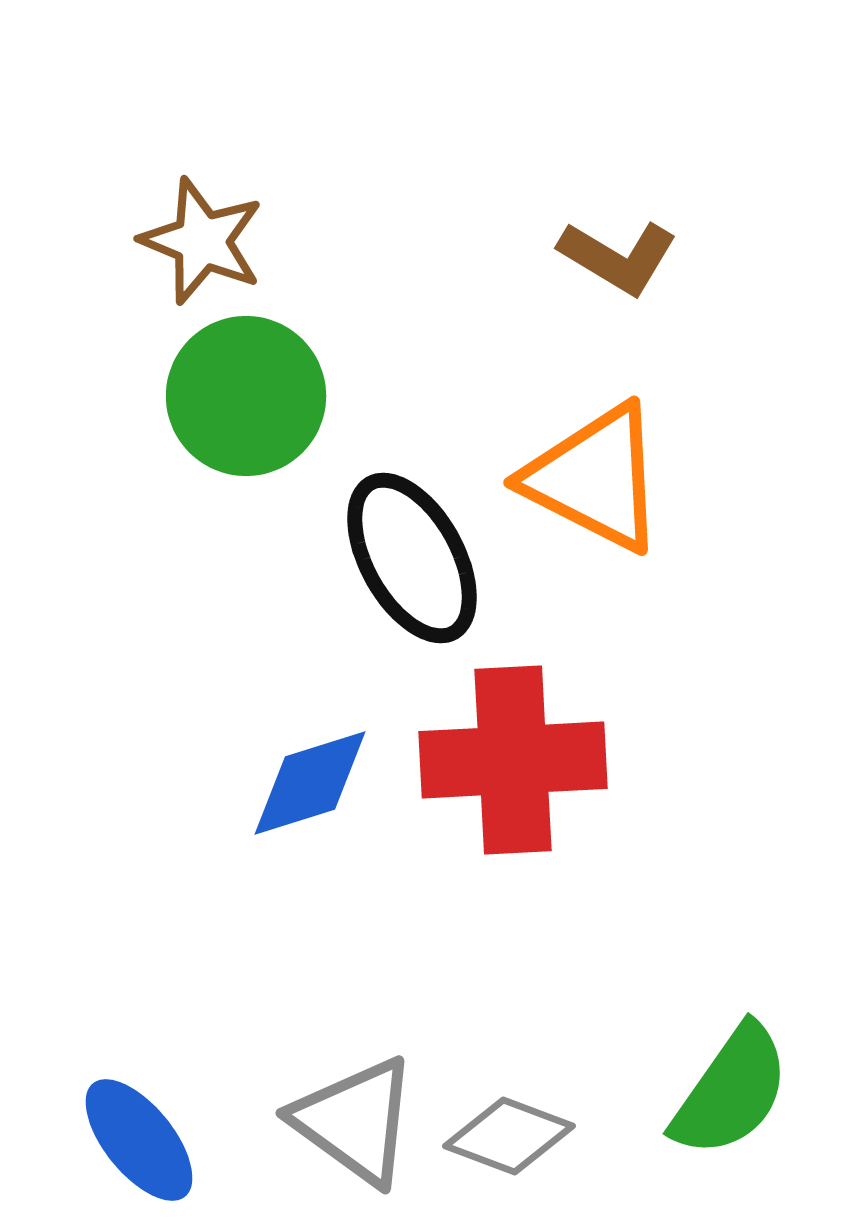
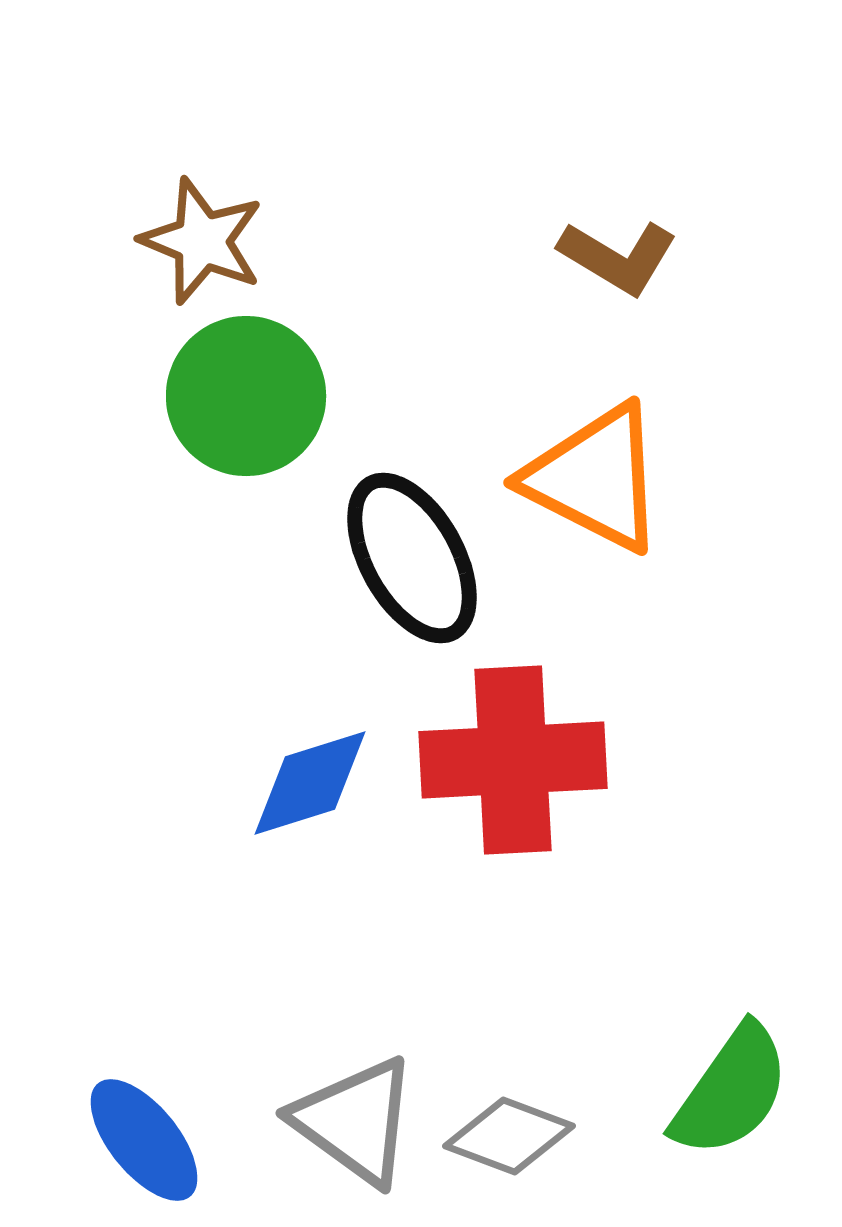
blue ellipse: moved 5 px right
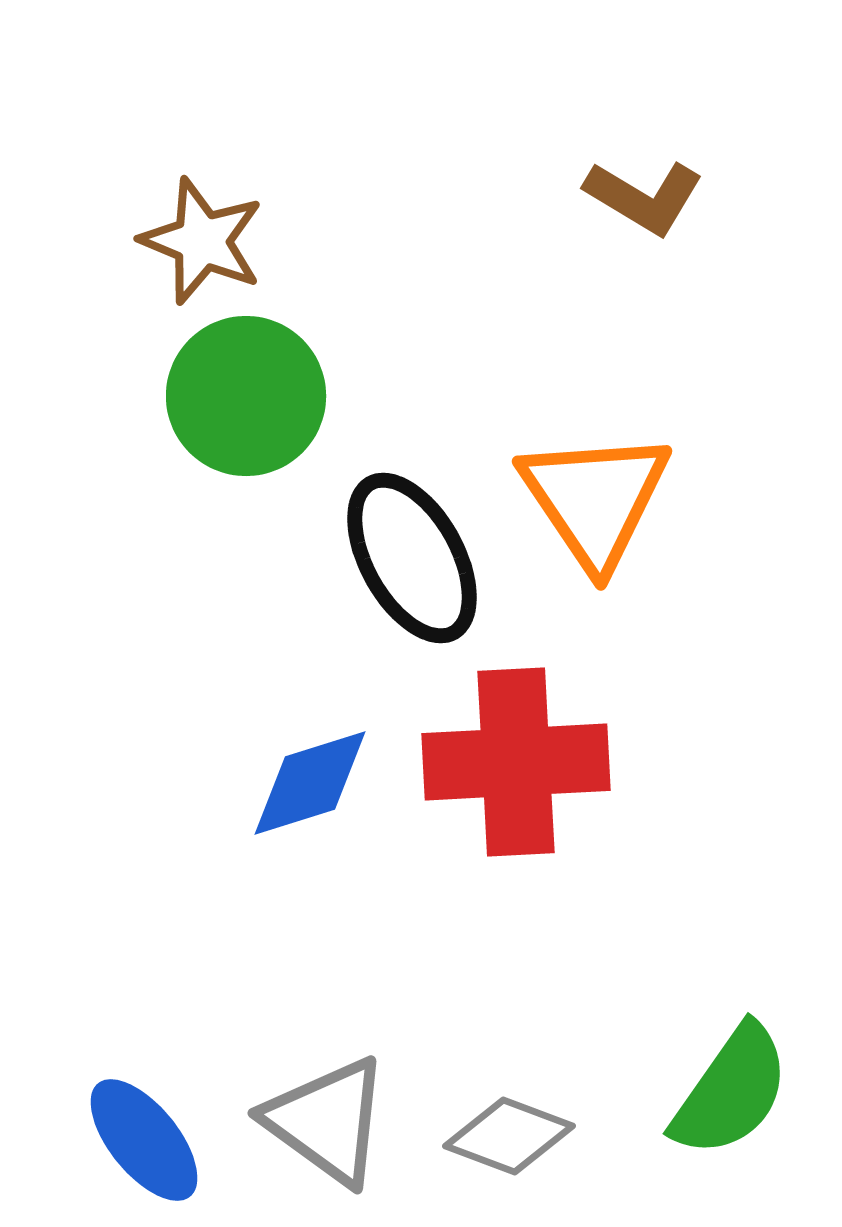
brown L-shape: moved 26 px right, 60 px up
orange triangle: moved 21 px down; rotated 29 degrees clockwise
red cross: moved 3 px right, 2 px down
gray triangle: moved 28 px left
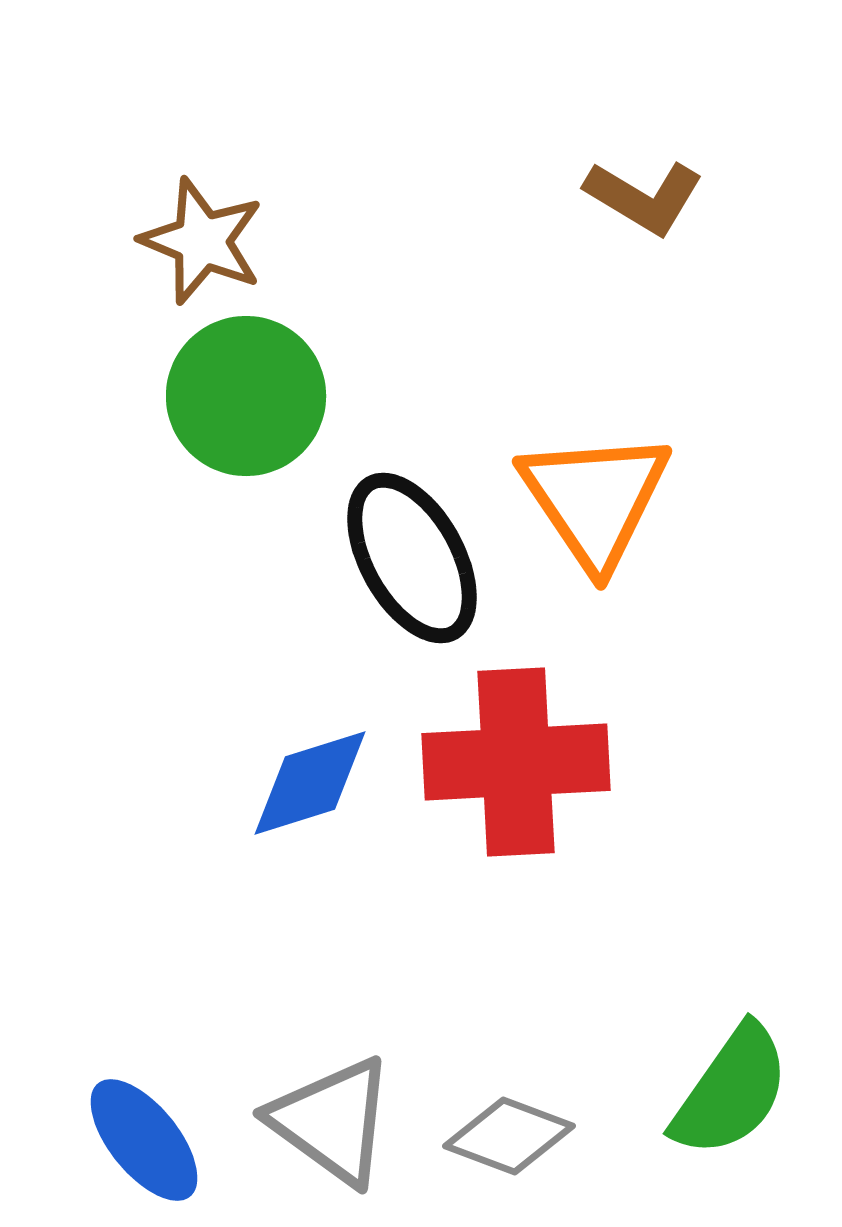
gray triangle: moved 5 px right
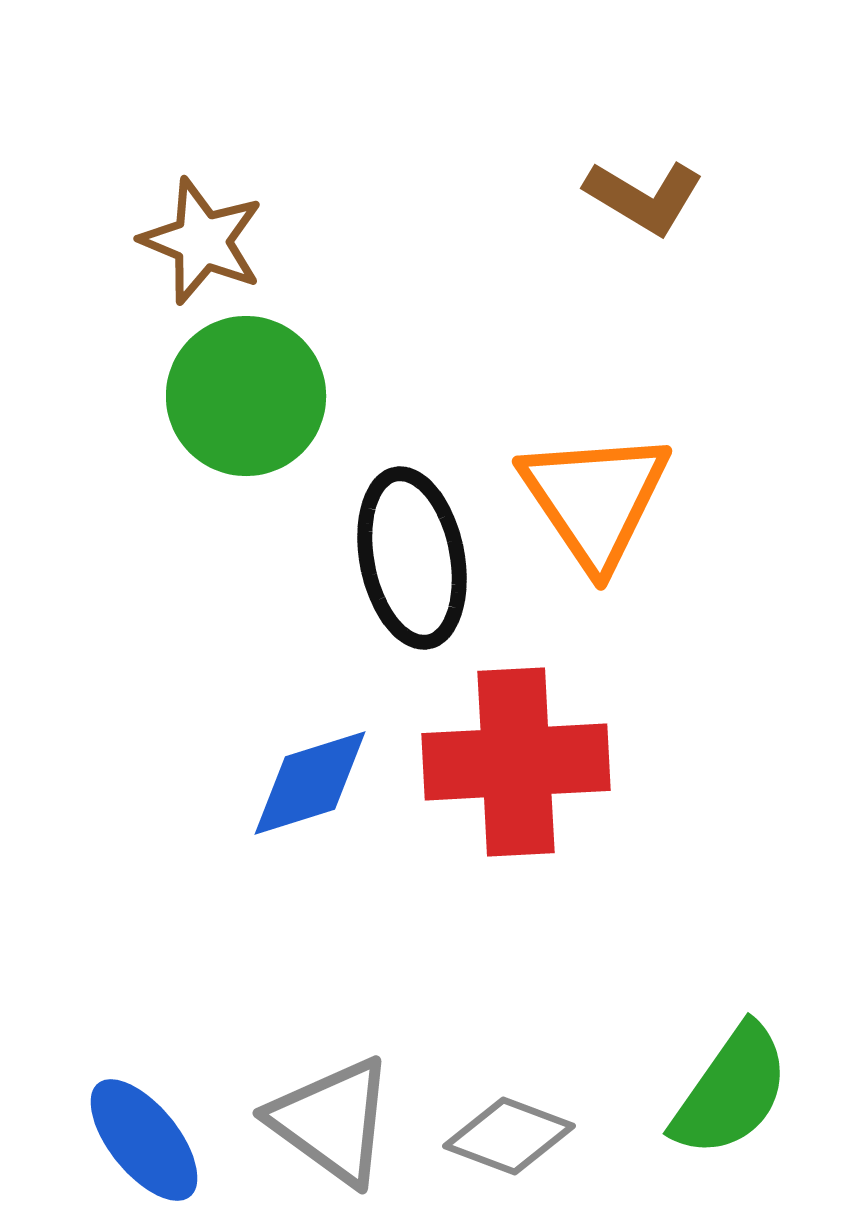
black ellipse: rotated 18 degrees clockwise
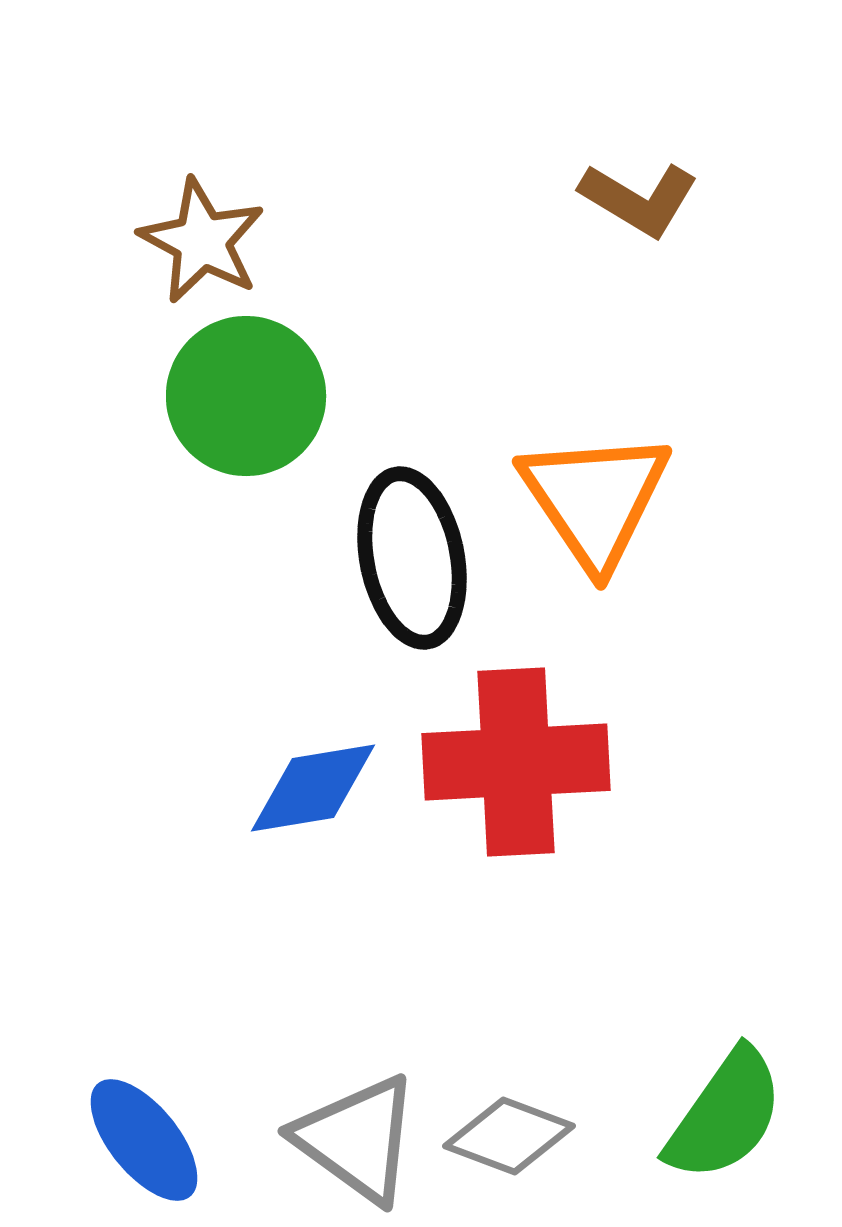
brown L-shape: moved 5 px left, 2 px down
brown star: rotated 6 degrees clockwise
blue diamond: moved 3 px right, 5 px down; rotated 8 degrees clockwise
green semicircle: moved 6 px left, 24 px down
gray triangle: moved 25 px right, 18 px down
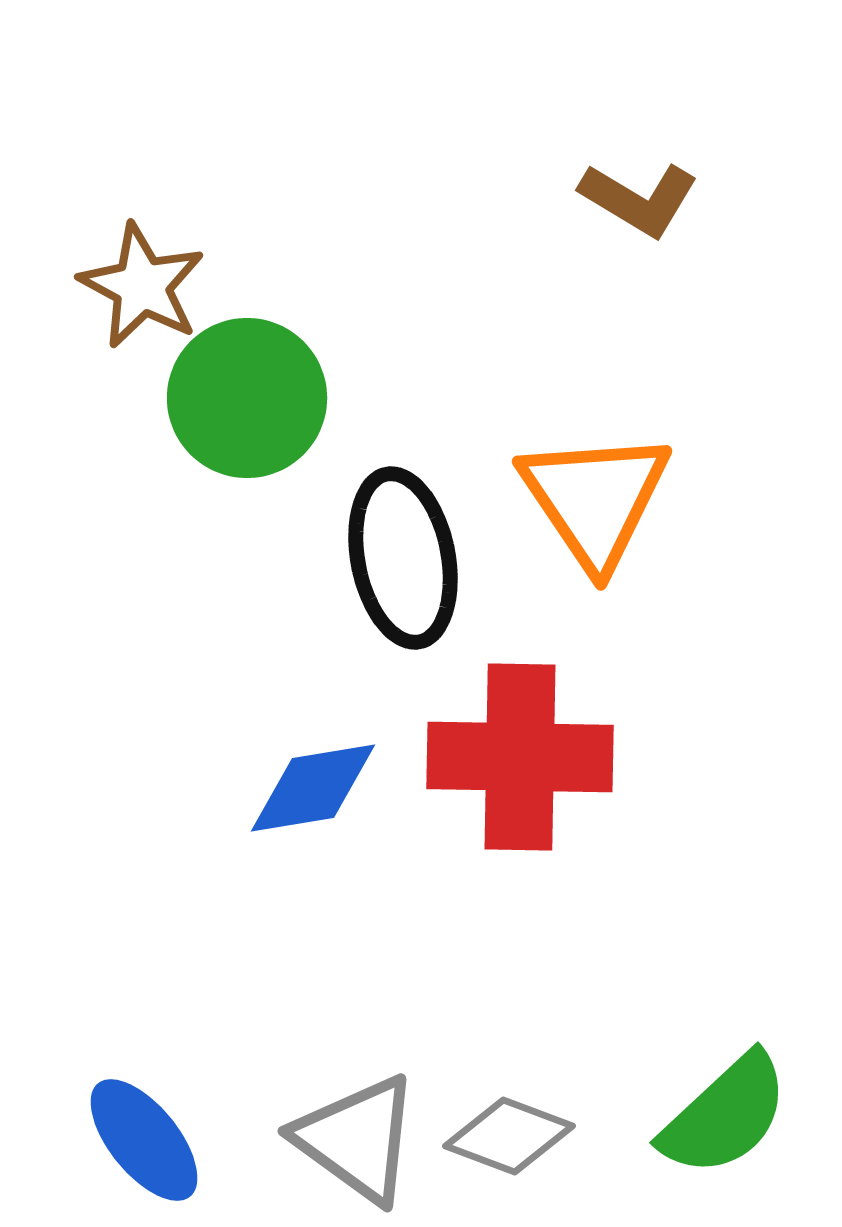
brown star: moved 60 px left, 45 px down
green circle: moved 1 px right, 2 px down
black ellipse: moved 9 px left
red cross: moved 4 px right, 5 px up; rotated 4 degrees clockwise
green semicircle: rotated 12 degrees clockwise
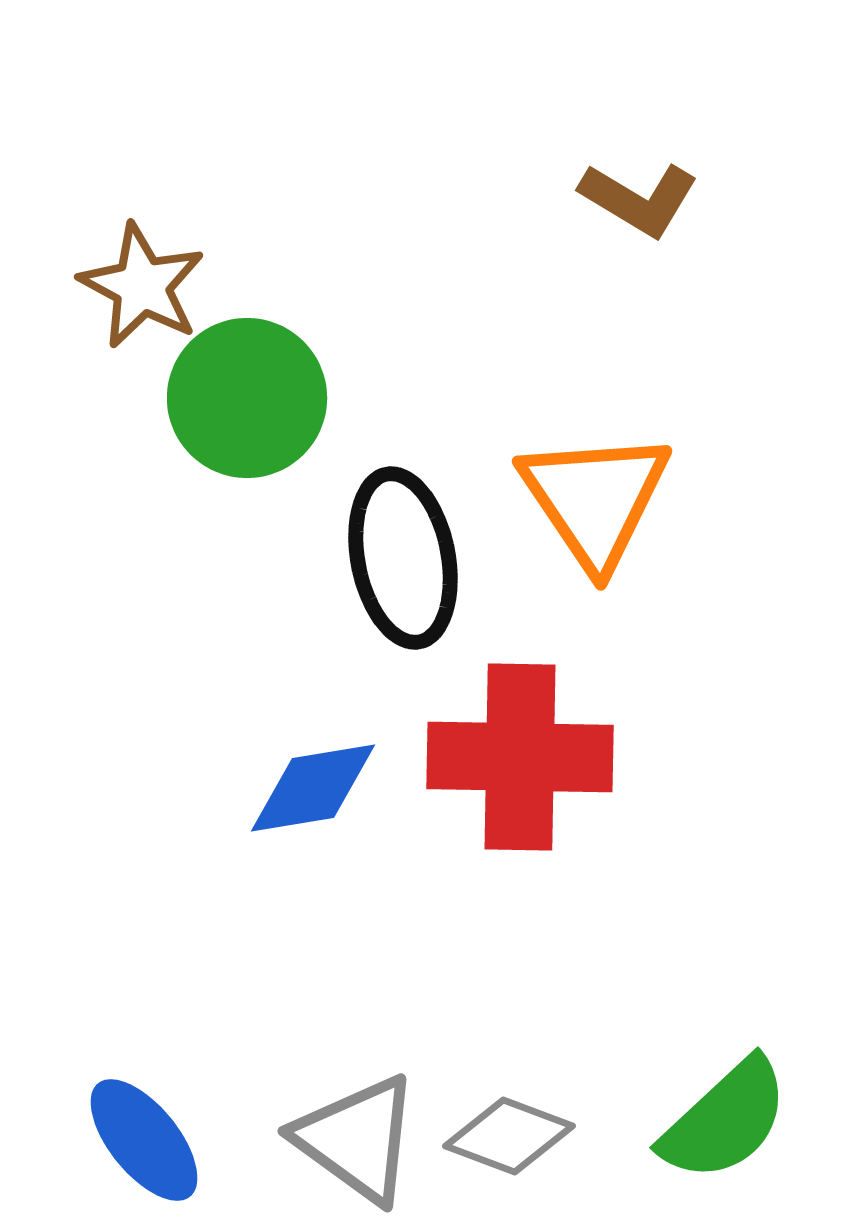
green semicircle: moved 5 px down
